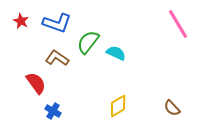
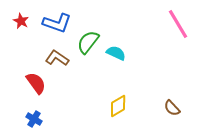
blue cross: moved 19 px left, 8 px down
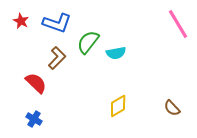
cyan semicircle: rotated 144 degrees clockwise
brown L-shape: rotated 100 degrees clockwise
red semicircle: rotated 10 degrees counterclockwise
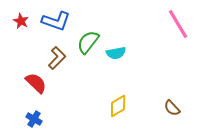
blue L-shape: moved 1 px left, 2 px up
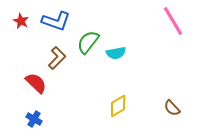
pink line: moved 5 px left, 3 px up
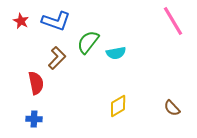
red semicircle: rotated 35 degrees clockwise
blue cross: rotated 28 degrees counterclockwise
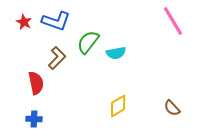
red star: moved 3 px right, 1 px down
